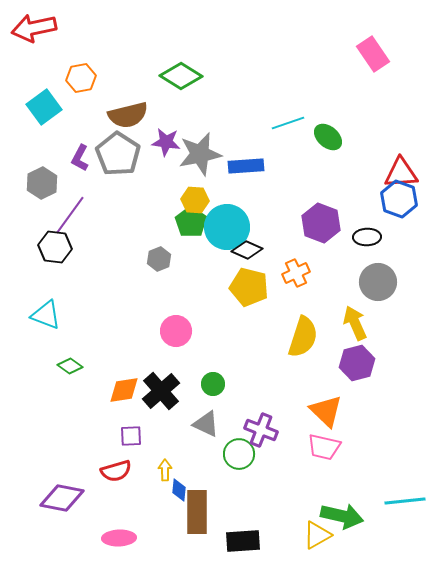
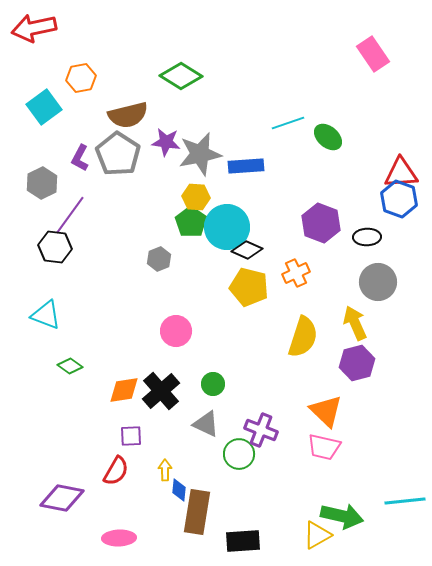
yellow hexagon at (195, 200): moved 1 px right, 3 px up
red semicircle at (116, 471): rotated 44 degrees counterclockwise
brown rectangle at (197, 512): rotated 9 degrees clockwise
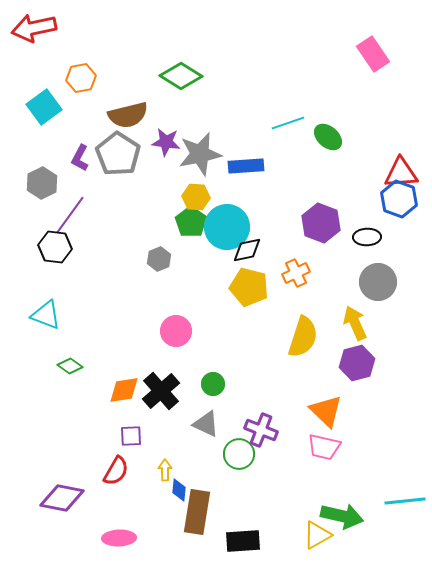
black diamond at (247, 250): rotated 36 degrees counterclockwise
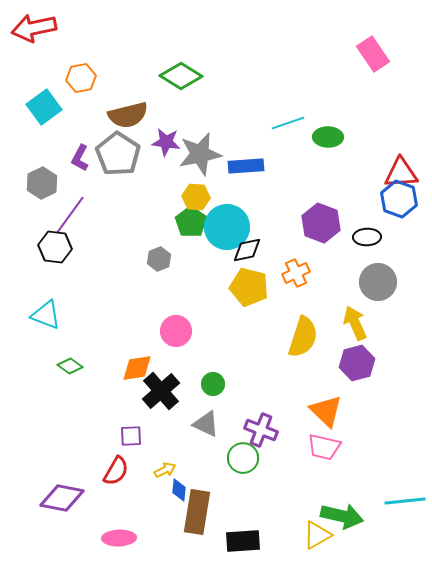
green ellipse at (328, 137): rotated 40 degrees counterclockwise
orange diamond at (124, 390): moved 13 px right, 22 px up
green circle at (239, 454): moved 4 px right, 4 px down
yellow arrow at (165, 470): rotated 65 degrees clockwise
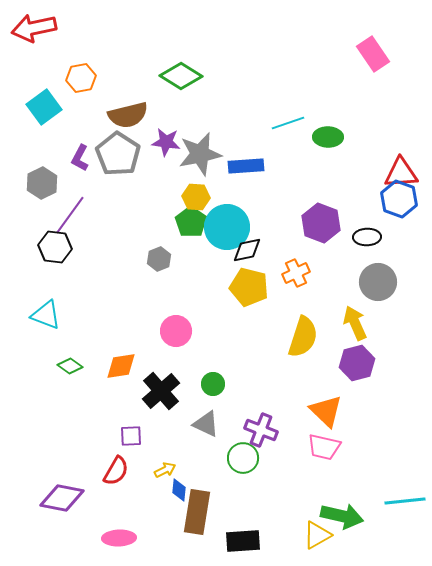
orange diamond at (137, 368): moved 16 px left, 2 px up
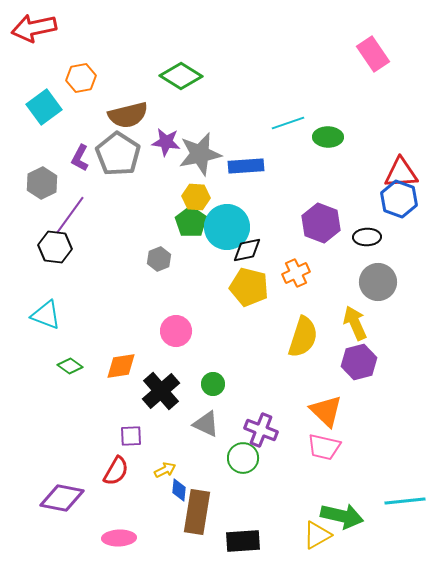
purple hexagon at (357, 363): moved 2 px right, 1 px up
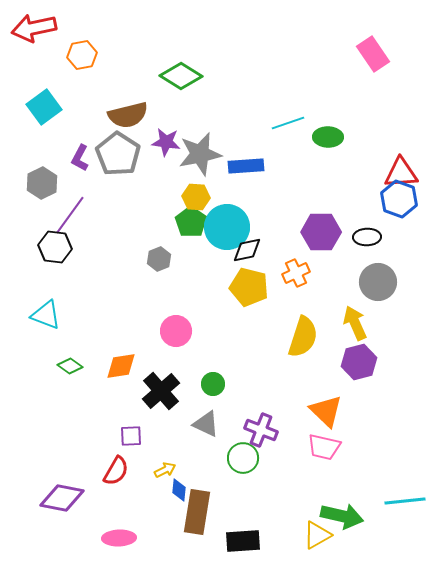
orange hexagon at (81, 78): moved 1 px right, 23 px up
purple hexagon at (321, 223): moved 9 px down; rotated 21 degrees counterclockwise
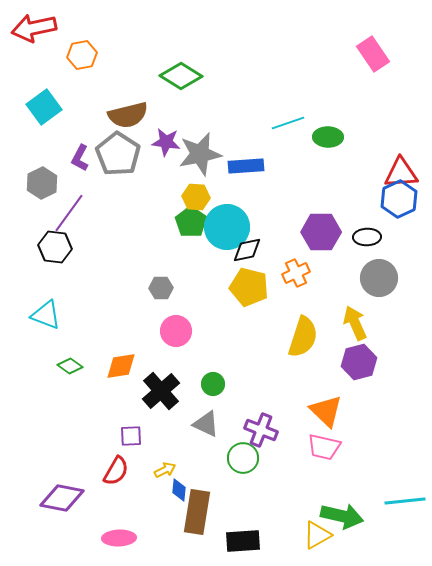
blue hexagon at (399, 199): rotated 15 degrees clockwise
purple line at (70, 215): moved 1 px left, 2 px up
gray hexagon at (159, 259): moved 2 px right, 29 px down; rotated 20 degrees clockwise
gray circle at (378, 282): moved 1 px right, 4 px up
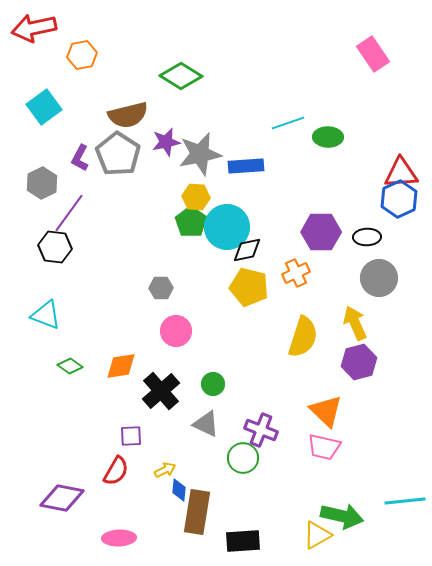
purple star at (166, 142): rotated 20 degrees counterclockwise
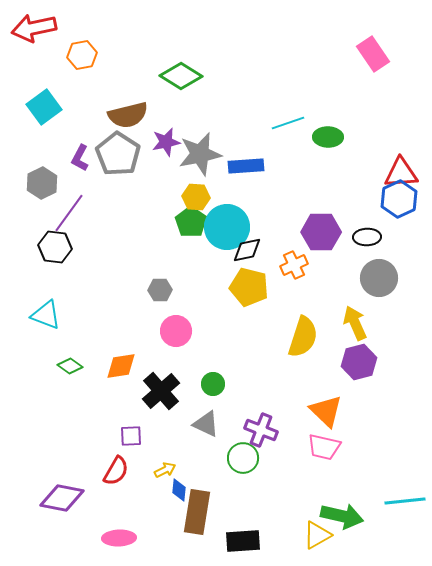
orange cross at (296, 273): moved 2 px left, 8 px up
gray hexagon at (161, 288): moved 1 px left, 2 px down
